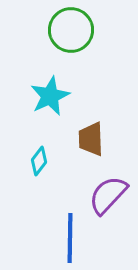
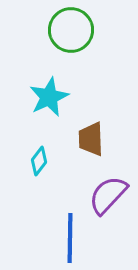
cyan star: moved 1 px left, 1 px down
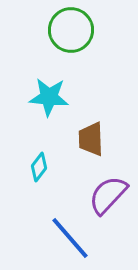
cyan star: rotated 30 degrees clockwise
cyan diamond: moved 6 px down
blue line: rotated 42 degrees counterclockwise
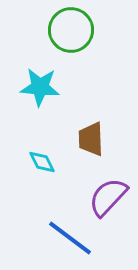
cyan star: moved 9 px left, 10 px up
cyan diamond: moved 3 px right, 5 px up; rotated 64 degrees counterclockwise
purple semicircle: moved 2 px down
blue line: rotated 12 degrees counterclockwise
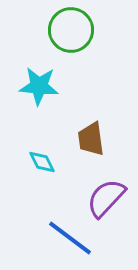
cyan star: moved 1 px left, 1 px up
brown trapezoid: rotated 6 degrees counterclockwise
purple semicircle: moved 2 px left, 1 px down
